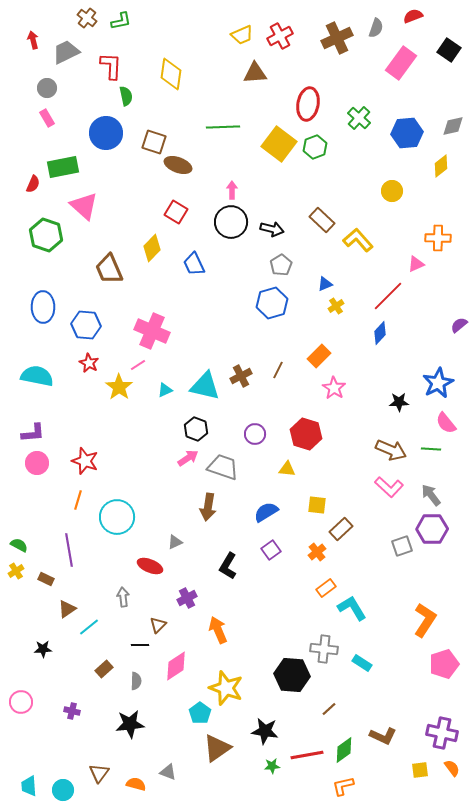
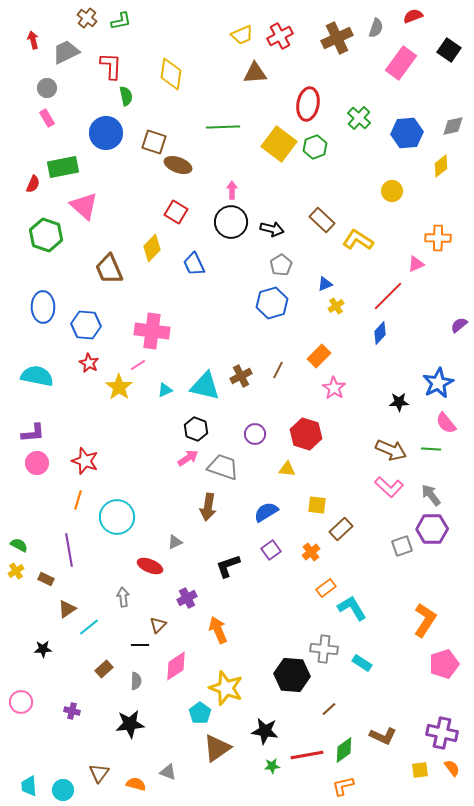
yellow L-shape at (358, 240): rotated 16 degrees counterclockwise
pink cross at (152, 331): rotated 16 degrees counterclockwise
orange cross at (317, 552): moved 6 px left
black L-shape at (228, 566): rotated 40 degrees clockwise
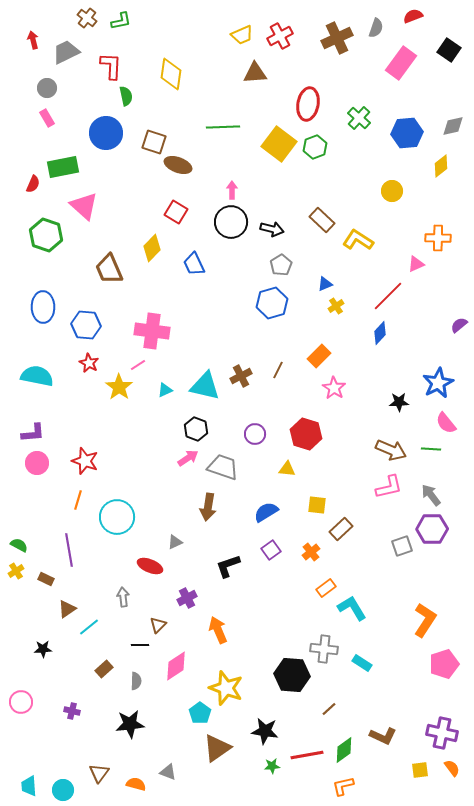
pink L-shape at (389, 487): rotated 56 degrees counterclockwise
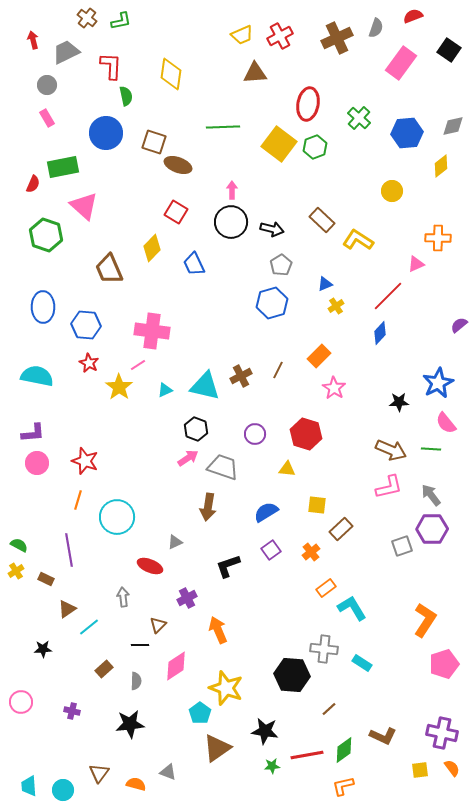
gray circle at (47, 88): moved 3 px up
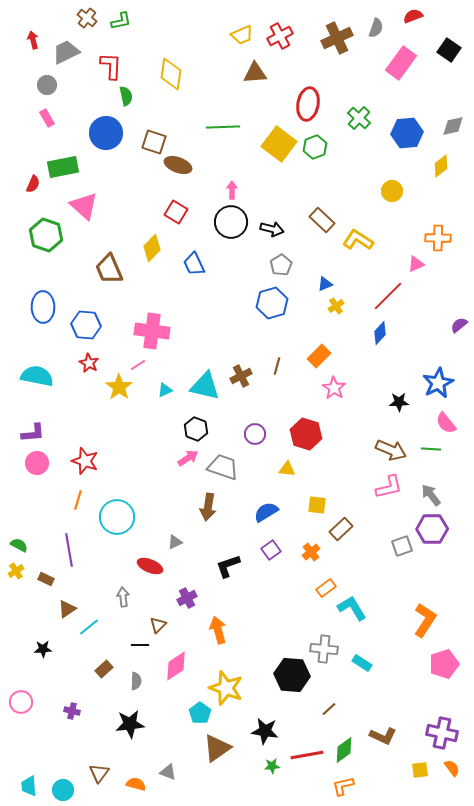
brown line at (278, 370): moved 1 px left, 4 px up; rotated 12 degrees counterclockwise
orange arrow at (218, 630): rotated 8 degrees clockwise
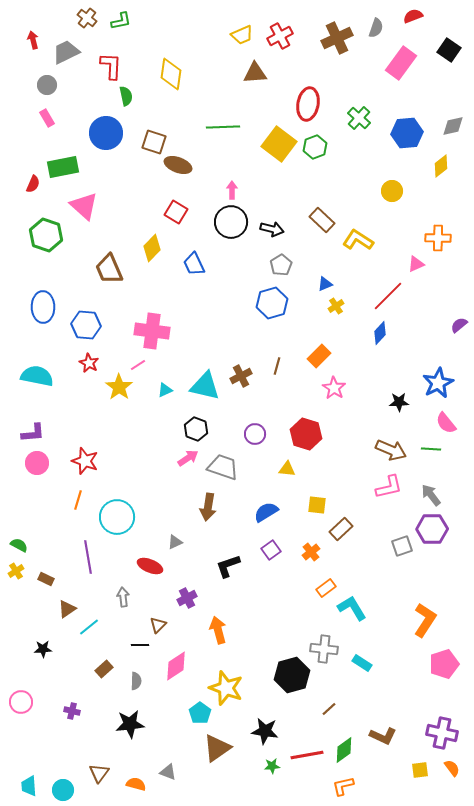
purple line at (69, 550): moved 19 px right, 7 px down
black hexagon at (292, 675): rotated 20 degrees counterclockwise
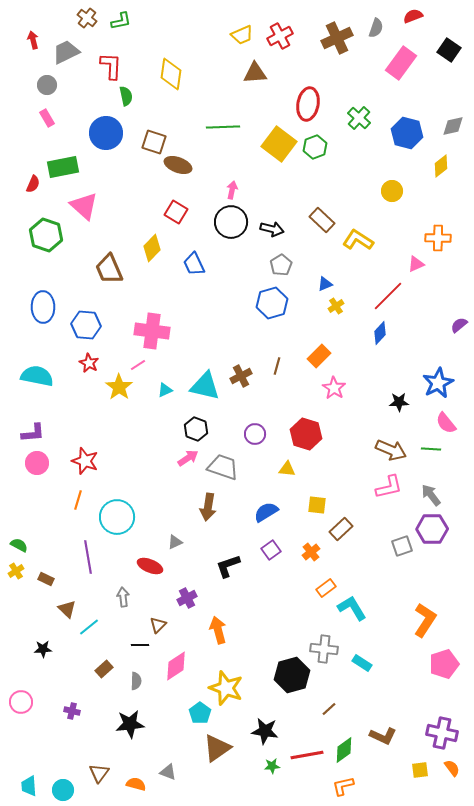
blue hexagon at (407, 133): rotated 20 degrees clockwise
pink arrow at (232, 190): rotated 12 degrees clockwise
brown triangle at (67, 609): rotated 42 degrees counterclockwise
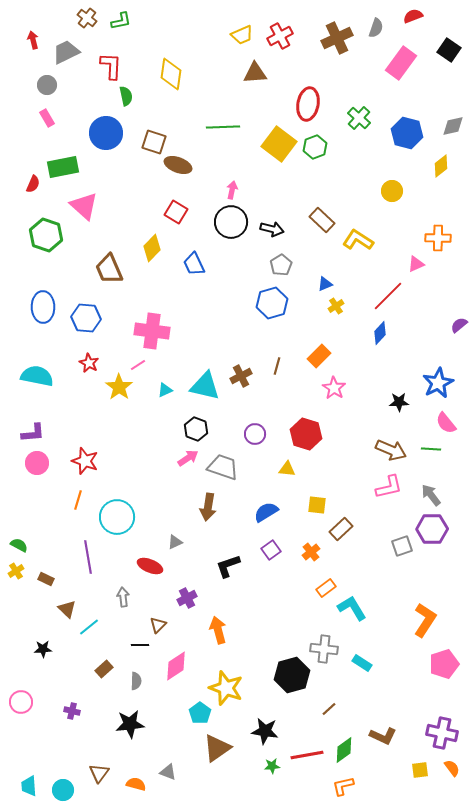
blue hexagon at (86, 325): moved 7 px up
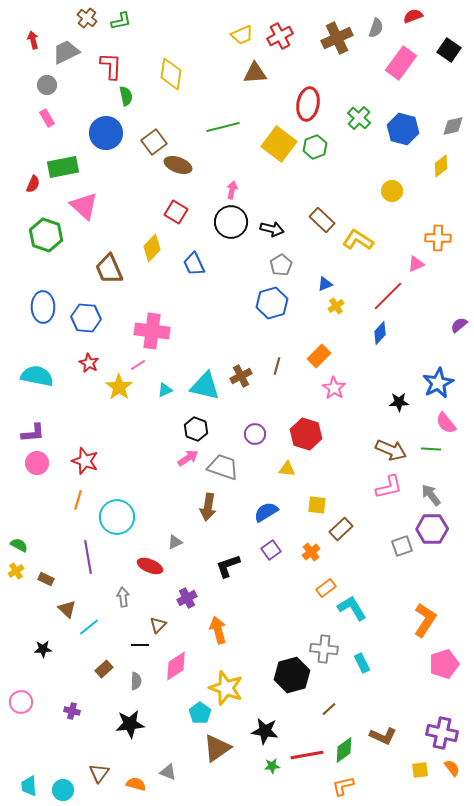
green line at (223, 127): rotated 12 degrees counterclockwise
blue hexagon at (407, 133): moved 4 px left, 4 px up
brown square at (154, 142): rotated 35 degrees clockwise
cyan rectangle at (362, 663): rotated 30 degrees clockwise
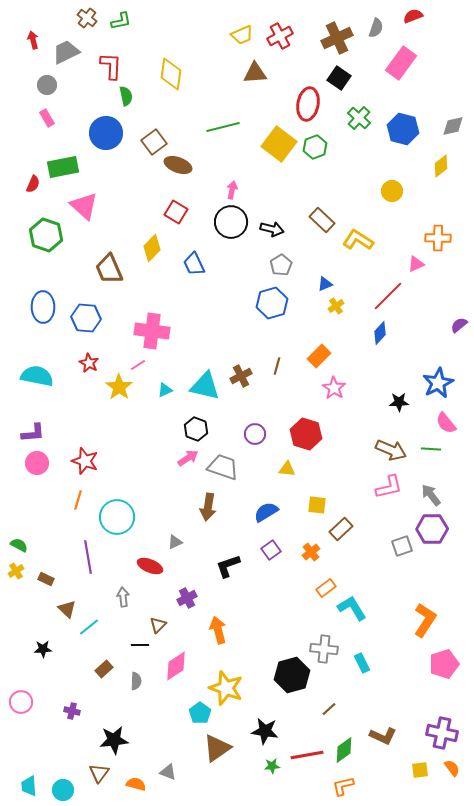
black square at (449, 50): moved 110 px left, 28 px down
black star at (130, 724): moved 16 px left, 16 px down
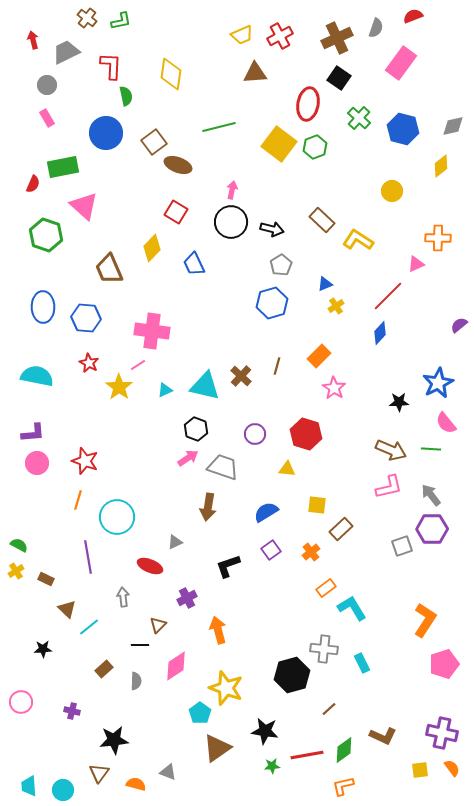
green line at (223, 127): moved 4 px left
brown cross at (241, 376): rotated 20 degrees counterclockwise
